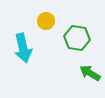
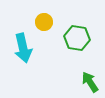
yellow circle: moved 2 px left, 1 px down
green arrow: moved 9 px down; rotated 25 degrees clockwise
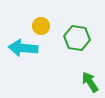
yellow circle: moved 3 px left, 4 px down
cyan arrow: rotated 108 degrees clockwise
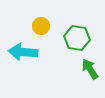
cyan arrow: moved 4 px down
green arrow: moved 13 px up
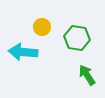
yellow circle: moved 1 px right, 1 px down
green arrow: moved 3 px left, 6 px down
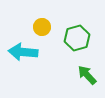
green hexagon: rotated 25 degrees counterclockwise
green arrow: rotated 10 degrees counterclockwise
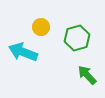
yellow circle: moved 1 px left
cyan arrow: rotated 16 degrees clockwise
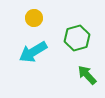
yellow circle: moved 7 px left, 9 px up
cyan arrow: moved 10 px right; rotated 52 degrees counterclockwise
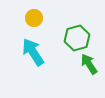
cyan arrow: rotated 88 degrees clockwise
green arrow: moved 2 px right, 11 px up; rotated 10 degrees clockwise
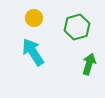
green hexagon: moved 11 px up
green arrow: rotated 50 degrees clockwise
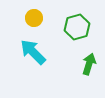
cyan arrow: rotated 12 degrees counterclockwise
